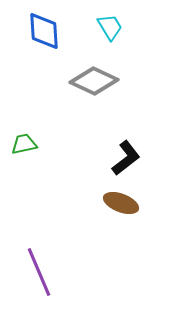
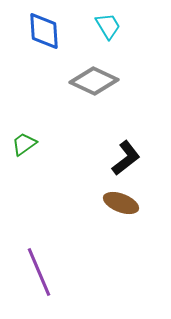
cyan trapezoid: moved 2 px left, 1 px up
green trapezoid: rotated 24 degrees counterclockwise
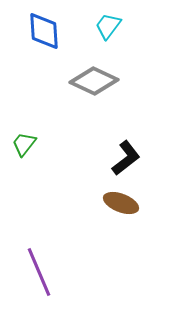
cyan trapezoid: rotated 112 degrees counterclockwise
green trapezoid: rotated 16 degrees counterclockwise
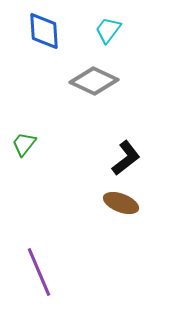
cyan trapezoid: moved 4 px down
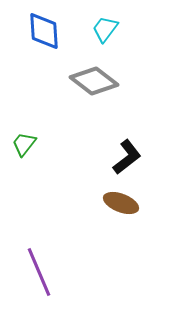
cyan trapezoid: moved 3 px left, 1 px up
gray diamond: rotated 12 degrees clockwise
black L-shape: moved 1 px right, 1 px up
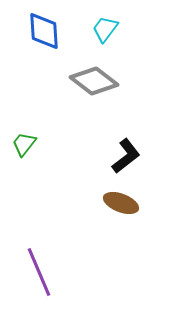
black L-shape: moved 1 px left, 1 px up
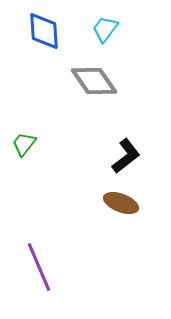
gray diamond: rotated 18 degrees clockwise
purple line: moved 5 px up
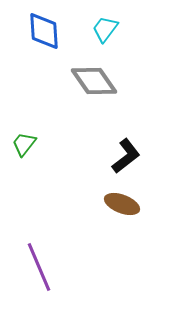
brown ellipse: moved 1 px right, 1 px down
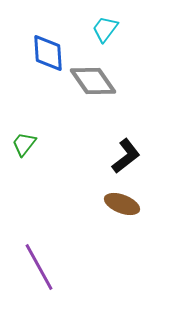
blue diamond: moved 4 px right, 22 px down
gray diamond: moved 1 px left
purple line: rotated 6 degrees counterclockwise
